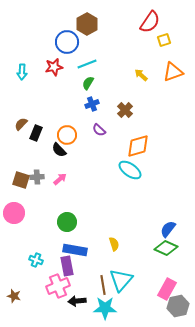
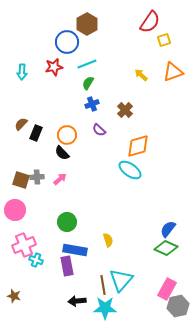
black semicircle: moved 3 px right, 3 px down
pink circle: moved 1 px right, 3 px up
yellow semicircle: moved 6 px left, 4 px up
pink cross: moved 34 px left, 41 px up
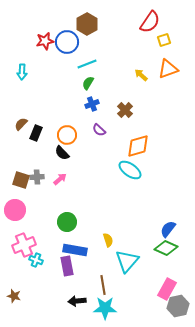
red star: moved 9 px left, 26 px up
orange triangle: moved 5 px left, 3 px up
cyan triangle: moved 6 px right, 19 px up
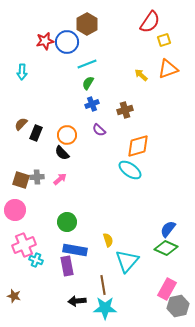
brown cross: rotated 28 degrees clockwise
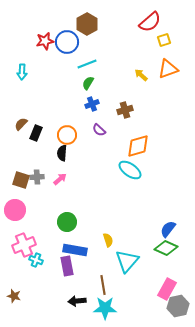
red semicircle: rotated 15 degrees clockwise
black semicircle: rotated 49 degrees clockwise
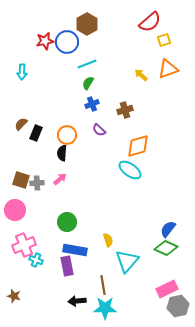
gray cross: moved 6 px down
pink rectangle: rotated 35 degrees clockwise
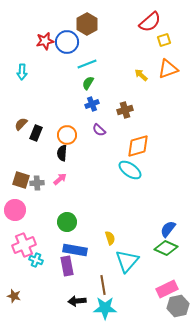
yellow semicircle: moved 2 px right, 2 px up
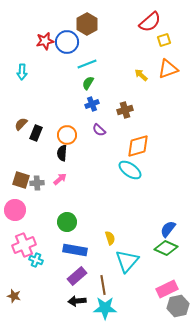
purple rectangle: moved 10 px right, 10 px down; rotated 60 degrees clockwise
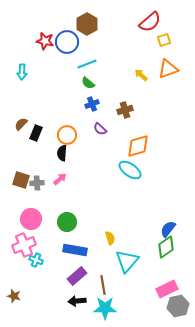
red star: rotated 24 degrees clockwise
green semicircle: rotated 80 degrees counterclockwise
purple semicircle: moved 1 px right, 1 px up
pink circle: moved 16 px right, 9 px down
green diamond: moved 1 px up; rotated 60 degrees counterclockwise
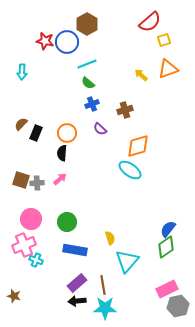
orange circle: moved 2 px up
purple rectangle: moved 7 px down
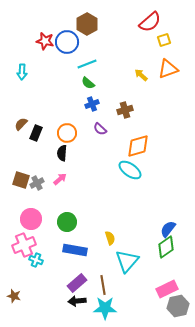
gray cross: rotated 24 degrees counterclockwise
